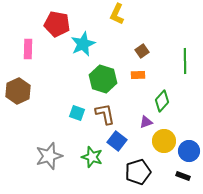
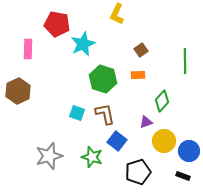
brown square: moved 1 px left, 1 px up
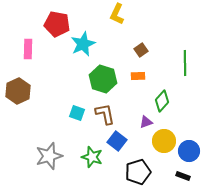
green line: moved 2 px down
orange rectangle: moved 1 px down
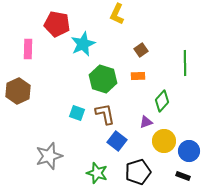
green star: moved 5 px right, 16 px down
